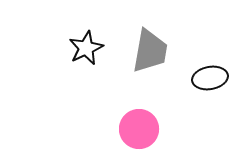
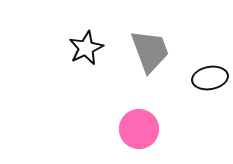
gray trapezoid: rotated 30 degrees counterclockwise
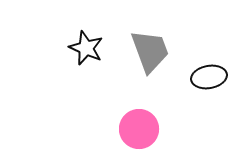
black star: rotated 24 degrees counterclockwise
black ellipse: moved 1 px left, 1 px up
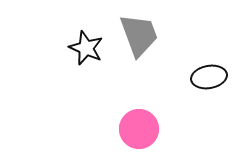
gray trapezoid: moved 11 px left, 16 px up
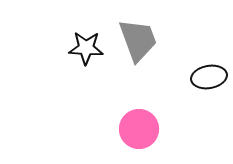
gray trapezoid: moved 1 px left, 5 px down
black star: rotated 20 degrees counterclockwise
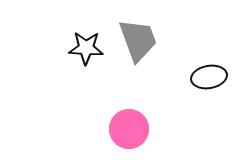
pink circle: moved 10 px left
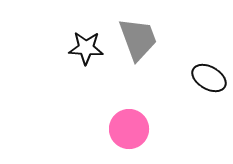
gray trapezoid: moved 1 px up
black ellipse: moved 1 px down; rotated 40 degrees clockwise
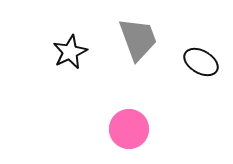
black star: moved 16 px left, 4 px down; rotated 28 degrees counterclockwise
black ellipse: moved 8 px left, 16 px up
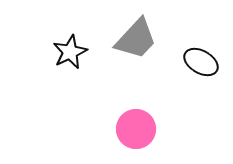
gray trapezoid: moved 2 px left; rotated 63 degrees clockwise
pink circle: moved 7 px right
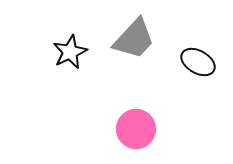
gray trapezoid: moved 2 px left
black ellipse: moved 3 px left
